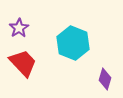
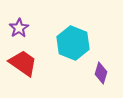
red trapezoid: rotated 12 degrees counterclockwise
purple diamond: moved 4 px left, 6 px up
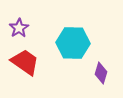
cyan hexagon: rotated 20 degrees counterclockwise
red trapezoid: moved 2 px right, 1 px up
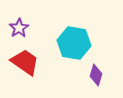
cyan hexagon: moved 1 px right; rotated 8 degrees clockwise
purple diamond: moved 5 px left, 2 px down
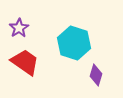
cyan hexagon: rotated 8 degrees clockwise
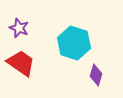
purple star: rotated 18 degrees counterclockwise
red trapezoid: moved 4 px left, 1 px down
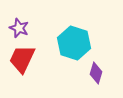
red trapezoid: moved 1 px right, 4 px up; rotated 100 degrees counterclockwise
purple diamond: moved 2 px up
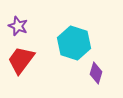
purple star: moved 1 px left, 2 px up
red trapezoid: moved 1 px left, 1 px down; rotated 12 degrees clockwise
